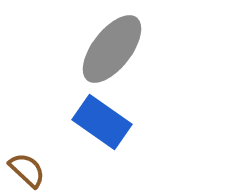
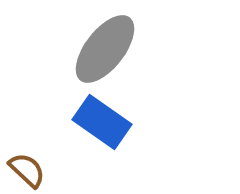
gray ellipse: moved 7 px left
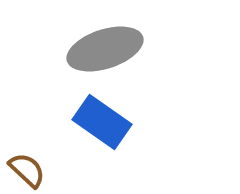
gray ellipse: rotated 34 degrees clockwise
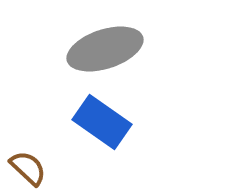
brown semicircle: moved 1 px right, 2 px up
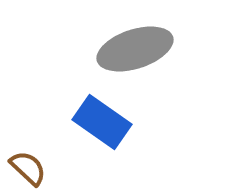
gray ellipse: moved 30 px right
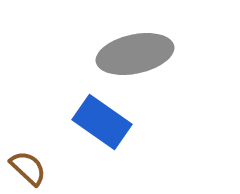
gray ellipse: moved 5 px down; rotated 6 degrees clockwise
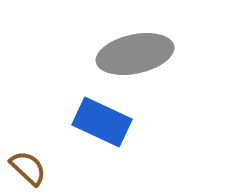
blue rectangle: rotated 10 degrees counterclockwise
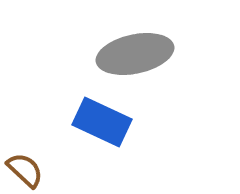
brown semicircle: moved 3 px left, 2 px down
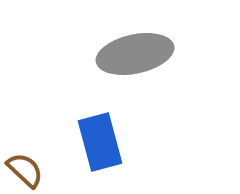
blue rectangle: moved 2 px left, 20 px down; rotated 50 degrees clockwise
